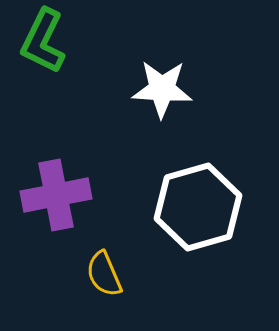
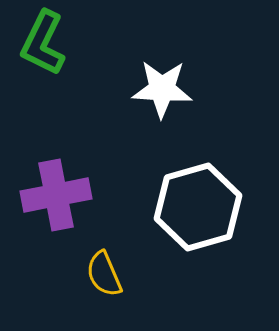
green L-shape: moved 2 px down
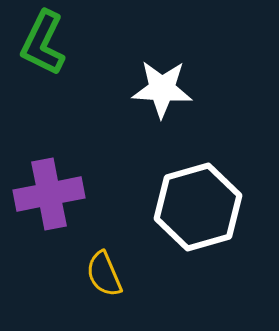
purple cross: moved 7 px left, 1 px up
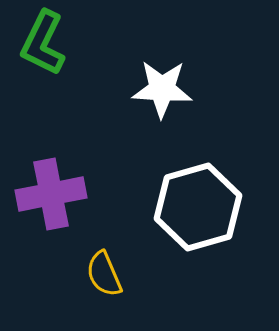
purple cross: moved 2 px right
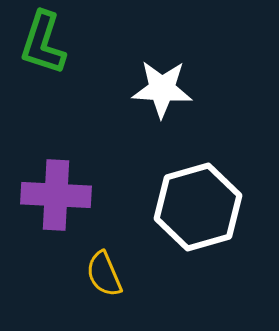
green L-shape: rotated 8 degrees counterclockwise
purple cross: moved 5 px right, 1 px down; rotated 14 degrees clockwise
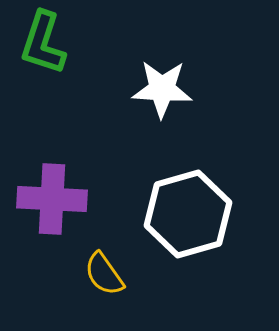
purple cross: moved 4 px left, 4 px down
white hexagon: moved 10 px left, 7 px down
yellow semicircle: rotated 12 degrees counterclockwise
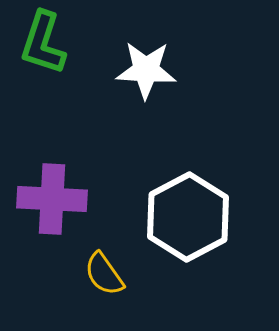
white star: moved 16 px left, 19 px up
white hexagon: moved 3 px down; rotated 12 degrees counterclockwise
